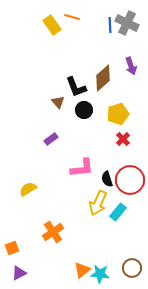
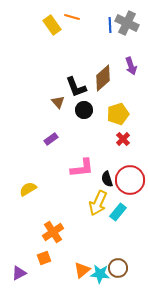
orange square: moved 32 px right, 10 px down
brown circle: moved 14 px left
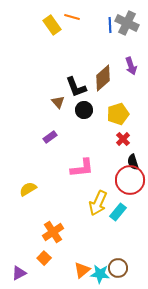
purple rectangle: moved 1 px left, 2 px up
black semicircle: moved 26 px right, 17 px up
orange square: rotated 24 degrees counterclockwise
